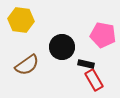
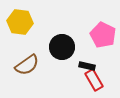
yellow hexagon: moved 1 px left, 2 px down
pink pentagon: rotated 15 degrees clockwise
black rectangle: moved 1 px right, 2 px down
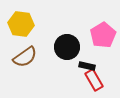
yellow hexagon: moved 1 px right, 2 px down
pink pentagon: rotated 15 degrees clockwise
black circle: moved 5 px right
brown semicircle: moved 2 px left, 8 px up
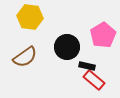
yellow hexagon: moved 9 px right, 7 px up
red rectangle: rotated 20 degrees counterclockwise
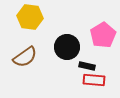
red rectangle: rotated 35 degrees counterclockwise
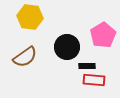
black rectangle: rotated 14 degrees counterclockwise
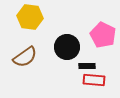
pink pentagon: rotated 15 degrees counterclockwise
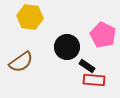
brown semicircle: moved 4 px left, 5 px down
black rectangle: rotated 35 degrees clockwise
